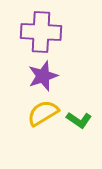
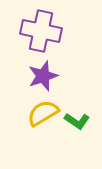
purple cross: moved 1 px up; rotated 9 degrees clockwise
green L-shape: moved 2 px left, 1 px down
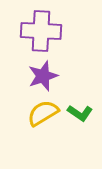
purple cross: rotated 9 degrees counterclockwise
green L-shape: moved 3 px right, 8 px up
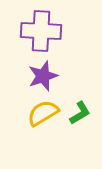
green L-shape: rotated 65 degrees counterclockwise
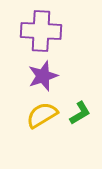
yellow semicircle: moved 1 px left, 2 px down
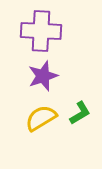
yellow semicircle: moved 1 px left, 3 px down
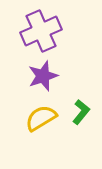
purple cross: rotated 27 degrees counterclockwise
green L-shape: moved 1 px right, 1 px up; rotated 20 degrees counterclockwise
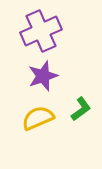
green L-shape: moved 3 px up; rotated 15 degrees clockwise
yellow semicircle: moved 3 px left; rotated 8 degrees clockwise
